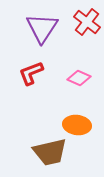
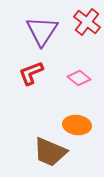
purple triangle: moved 3 px down
pink diamond: rotated 15 degrees clockwise
brown trapezoid: rotated 36 degrees clockwise
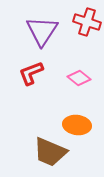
red cross: rotated 20 degrees counterclockwise
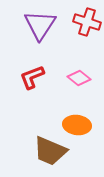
purple triangle: moved 2 px left, 6 px up
red L-shape: moved 1 px right, 4 px down
brown trapezoid: moved 1 px up
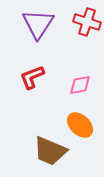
purple triangle: moved 2 px left, 1 px up
pink diamond: moved 1 px right, 7 px down; rotated 50 degrees counterclockwise
orange ellipse: moved 3 px right; rotated 36 degrees clockwise
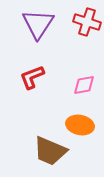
pink diamond: moved 4 px right
orange ellipse: rotated 32 degrees counterclockwise
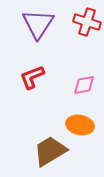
brown trapezoid: rotated 126 degrees clockwise
